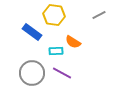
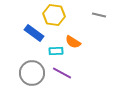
gray line: rotated 40 degrees clockwise
blue rectangle: moved 2 px right, 1 px down
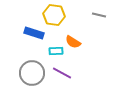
blue rectangle: rotated 18 degrees counterclockwise
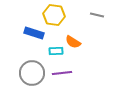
gray line: moved 2 px left
purple line: rotated 36 degrees counterclockwise
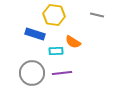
blue rectangle: moved 1 px right, 1 px down
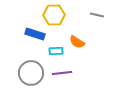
yellow hexagon: rotated 10 degrees counterclockwise
orange semicircle: moved 4 px right
gray circle: moved 1 px left
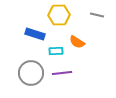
yellow hexagon: moved 5 px right
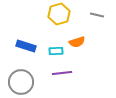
yellow hexagon: moved 1 px up; rotated 15 degrees counterclockwise
blue rectangle: moved 9 px left, 12 px down
orange semicircle: rotated 49 degrees counterclockwise
gray circle: moved 10 px left, 9 px down
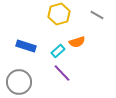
gray line: rotated 16 degrees clockwise
cyan rectangle: moved 2 px right; rotated 40 degrees counterclockwise
purple line: rotated 54 degrees clockwise
gray circle: moved 2 px left
